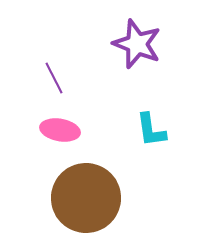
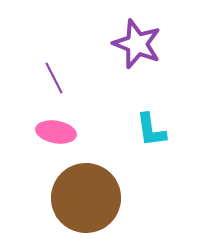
pink ellipse: moved 4 px left, 2 px down
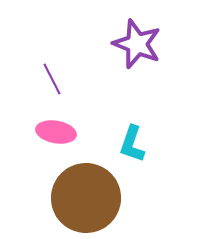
purple line: moved 2 px left, 1 px down
cyan L-shape: moved 19 px left, 14 px down; rotated 27 degrees clockwise
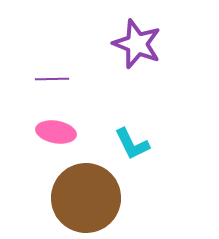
purple line: rotated 64 degrees counterclockwise
cyan L-shape: rotated 45 degrees counterclockwise
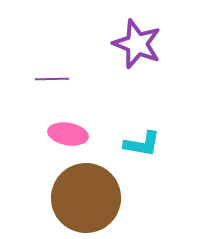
pink ellipse: moved 12 px right, 2 px down
cyan L-shape: moved 10 px right; rotated 54 degrees counterclockwise
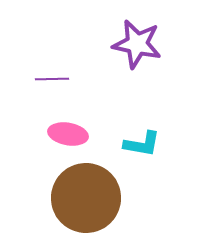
purple star: rotated 9 degrees counterclockwise
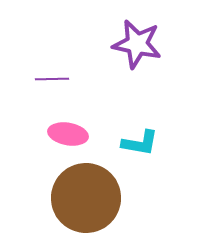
cyan L-shape: moved 2 px left, 1 px up
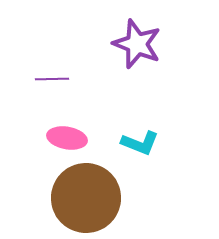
purple star: rotated 9 degrees clockwise
pink ellipse: moved 1 px left, 4 px down
cyan L-shape: rotated 12 degrees clockwise
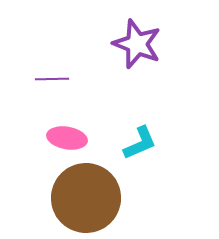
cyan L-shape: rotated 45 degrees counterclockwise
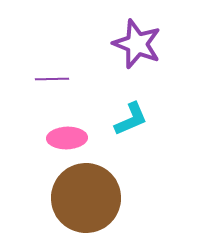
pink ellipse: rotated 12 degrees counterclockwise
cyan L-shape: moved 9 px left, 24 px up
